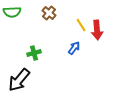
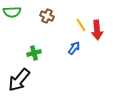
brown cross: moved 2 px left, 3 px down; rotated 16 degrees counterclockwise
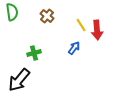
green semicircle: rotated 96 degrees counterclockwise
brown cross: rotated 16 degrees clockwise
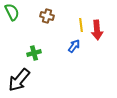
green semicircle: rotated 18 degrees counterclockwise
brown cross: rotated 24 degrees counterclockwise
yellow line: rotated 24 degrees clockwise
blue arrow: moved 2 px up
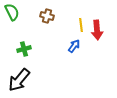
green cross: moved 10 px left, 4 px up
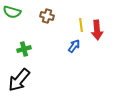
green semicircle: rotated 132 degrees clockwise
